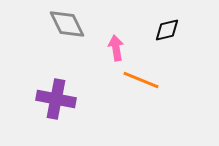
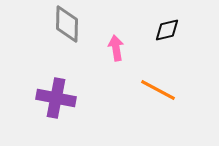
gray diamond: rotated 27 degrees clockwise
orange line: moved 17 px right, 10 px down; rotated 6 degrees clockwise
purple cross: moved 1 px up
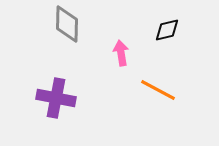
pink arrow: moved 5 px right, 5 px down
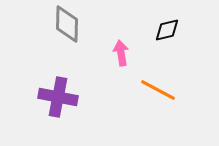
purple cross: moved 2 px right, 1 px up
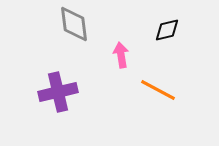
gray diamond: moved 7 px right; rotated 9 degrees counterclockwise
pink arrow: moved 2 px down
purple cross: moved 5 px up; rotated 24 degrees counterclockwise
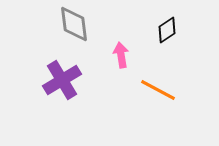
black diamond: rotated 20 degrees counterclockwise
purple cross: moved 4 px right, 12 px up; rotated 18 degrees counterclockwise
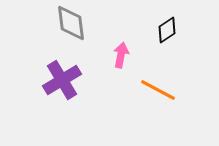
gray diamond: moved 3 px left, 1 px up
pink arrow: rotated 20 degrees clockwise
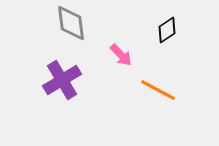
pink arrow: rotated 125 degrees clockwise
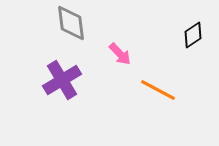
black diamond: moved 26 px right, 5 px down
pink arrow: moved 1 px left, 1 px up
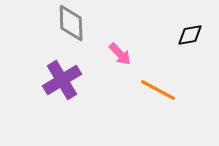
gray diamond: rotated 6 degrees clockwise
black diamond: moved 3 px left; rotated 24 degrees clockwise
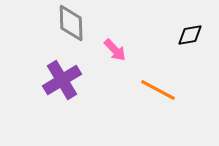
pink arrow: moved 5 px left, 4 px up
